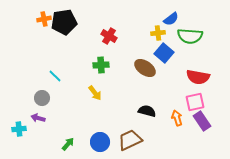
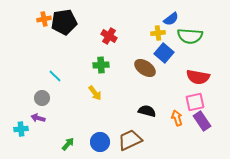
cyan cross: moved 2 px right
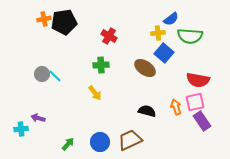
red semicircle: moved 3 px down
gray circle: moved 24 px up
orange arrow: moved 1 px left, 11 px up
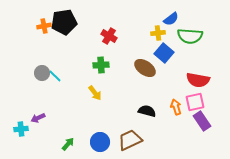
orange cross: moved 7 px down
gray circle: moved 1 px up
purple arrow: rotated 40 degrees counterclockwise
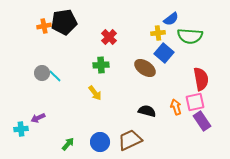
red cross: moved 1 px down; rotated 14 degrees clockwise
red semicircle: moved 3 px right, 1 px up; rotated 110 degrees counterclockwise
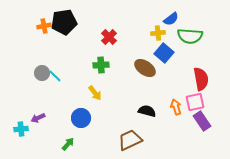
blue circle: moved 19 px left, 24 px up
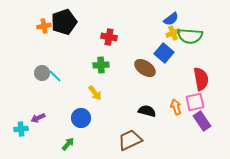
black pentagon: rotated 10 degrees counterclockwise
yellow cross: moved 15 px right; rotated 16 degrees counterclockwise
red cross: rotated 35 degrees counterclockwise
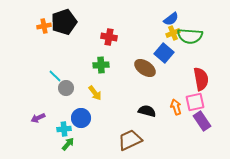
gray circle: moved 24 px right, 15 px down
cyan cross: moved 43 px right
